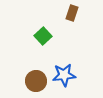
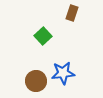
blue star: moved 1 px left, 2 px up
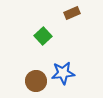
brown rectangle: rotated 49 degrees clockwise
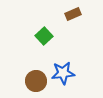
brown rectangle: moved 1 px right, 1 px down
green square: moved 1 px right
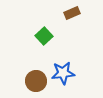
brown rectangle: moved 1 px left, 1 px up
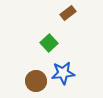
brown rectangle: moved 4 px left; rotated 14 degrees counterclockwise
green square: moved 5 px right, 7 px down
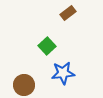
green square: moved 2 px left, 3 px down
brown circle: moved 12 px left, 4 px down
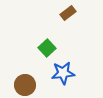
green square: moved 2 px down
brown circle: moved 1 px right
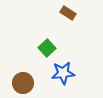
brown rectangle: rotated 70 degrees clockwise
brown circle: moved 2 px left, 2 px up
